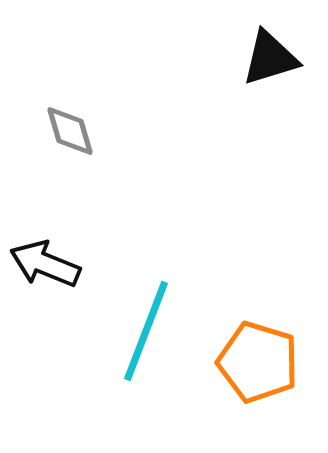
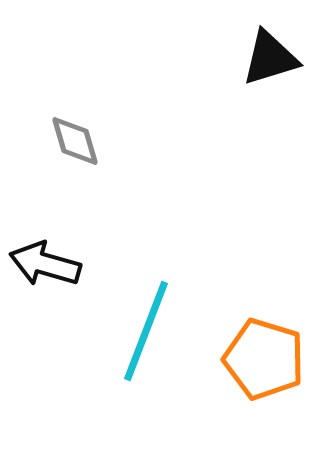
gray diamond: moved 5 px right, 10 px down
black arrow: rotated 6 degrees counterclockwise
orange pentagon: moved 6 px right, 3 px up
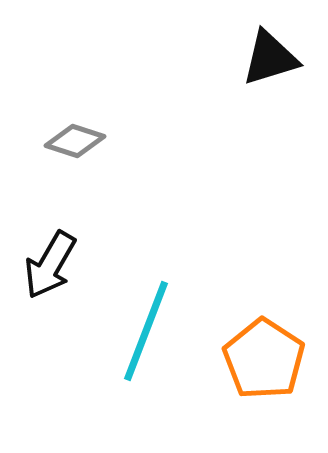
gray diamond: rotated 56 degrees counterclockwise
black arrow: moved 5 px right, 1 px down; rotated 76 degrees counterclockwise
orange pentagon: rotated 16 degrees clockwise
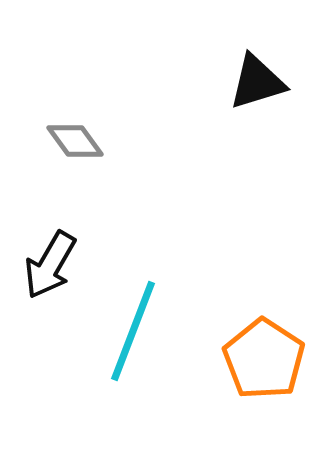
black triangle: moved 13 px left, 24 px down
gray diamond: rotated 36 degrees clockwise
cyan line: moved 13 px left
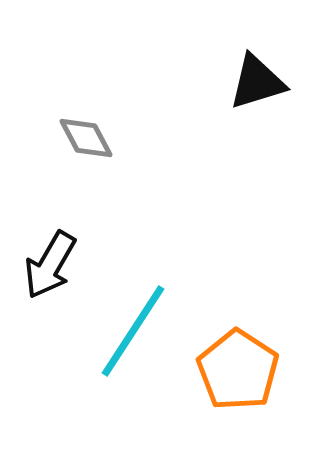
gray diamond: moved 11 px right, 3 px up; rotated 8 degrees clockwise
cyan line: rotated 12 degrees clockwise
orange pentagon: moved 26 px left, 11 px down
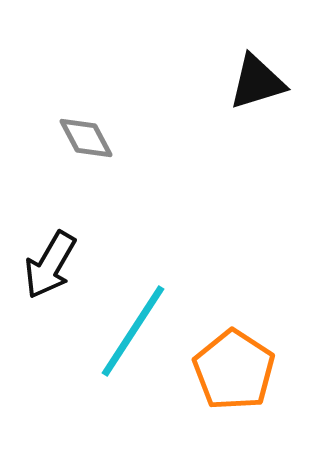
orange pentagon: moved 4 px left
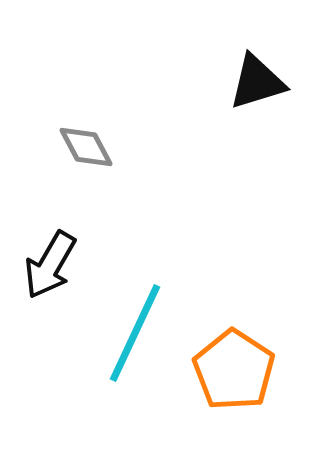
gray diamond: moved 9 px down
cyan line: moved 2 px right, 2 px down; rotated 8 degrees counterclockwise
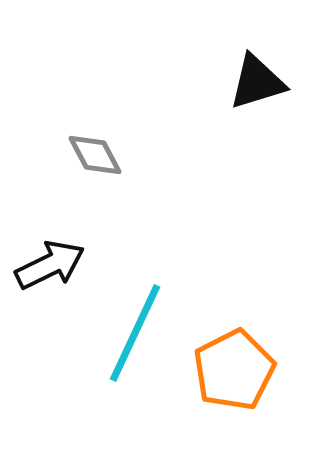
gray diamond: moved 9 px right, 8 px down
black arrow: rotated 146 degrees counterclockwise
orange pentagon: rotated 12 degrees clockwise
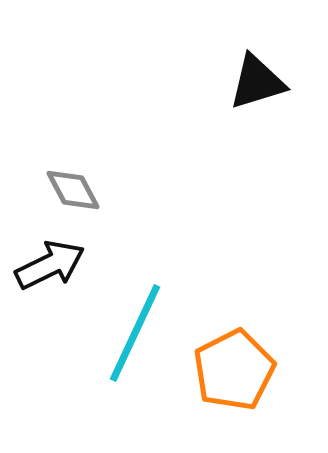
gray diamond: moved 22 px left, 35 px down
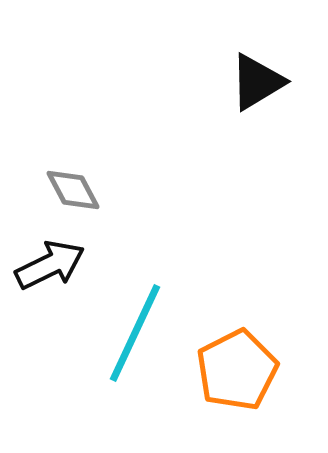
black triangle: rotated 14 degrees counterclockwise
orange pentagon: moved 3 px right
